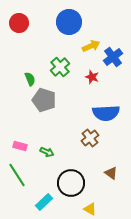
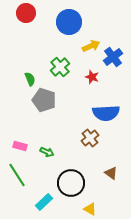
red circle: moved 7 px right, 10 px up
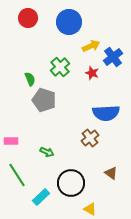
red circle: moved 2 px right, 5 px down
red star: moved 4 px up
pink rectangle: moved 9 px left, 5 px up; rotated 16 degrees counterclockwise
cyan rectangle: moved 3 px left, 5 px up
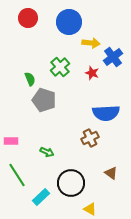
yellow arrow: moved 3 px up; rotated 30 degrees clockwise
brown cross: rotated 12 degrees clockwise
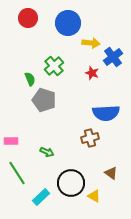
blue circle: moved 1 px left, 1 px down
green cross: moved 6 px left, 1 px up
brown cross: rotated 12 degrees clockwise
green line: moved 2 px up
yellow triangle: moved 4 px right, 13 px up
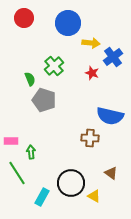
red circle: moved 4 px left
blue semicircle: moved 4 px right, 3 px down; rotated 16 degrees clockwise
brown cross: rotated 18 degrees clockwise
green arrow: moved 16 px left; rotated 120 degrees counterclockwise
cyan rectangle: moved 1 px right; rotated 18 degrees counterclockwise
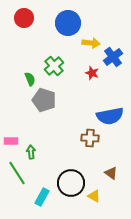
blue semicircle: rotated 24 degrees counterclockwise
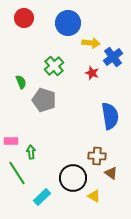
green semicircle: moved 9 px left, 3 px down
blue semicircle: rotated 88 degrees counterclockwise
brown cross: moved 7 px right, 18 px down
black circle: moved 2 px right, 5 px up
cyan rectangle: rotated 18 degrees clockwise
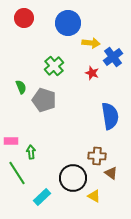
green semicircle: moved 5 px down
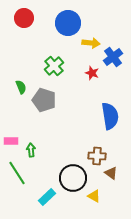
green arrow: moved 2 px up
cyan rectangle: moved 5 px right
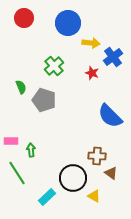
blue semicircle: rotated 144 degrees clockwise
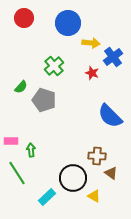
green semicircle: rotated 64 degrees clockwise
